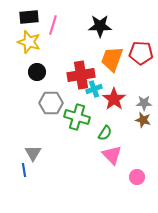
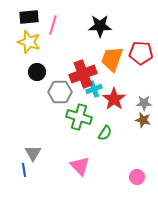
red cross: moved 2 px right, 1 px up; rotated 12 degrees counterclockwise
gray hexagon: moved 9 px right, 11 px up
green cross: moved 2 px right
pink triangle: moved 32 px left, 11 px down
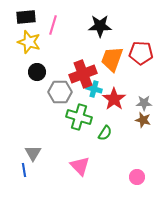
black rectangle: moved 3 px left
cyan cross: rotated 35 degrees clockwise
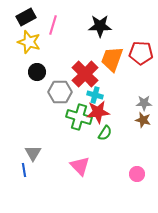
black rectangle: rotated 24 degrees counterclockwise
red cross: moved 2 px right; rotated 24 degrees counterclockwise
cyan cross: moved 1 px right, 6 px down
red star: moved 16 px left, 13 px down; rotated 30 degrees clockwise
pink circle: moved 3 px up
